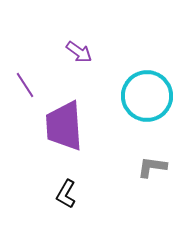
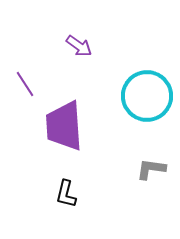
purple arrow: moved 6 px up
purple line: moved 1 px up
gray L-shape: moved 1 px left, 2 px down
black L-shape: rotated 16 degrees counterclockwise
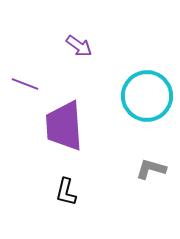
purple line: rotated 36 degrees counterclockwise
gray L-shape: rotated 8 degrees clockwise
black L-shape: moved 2 px up
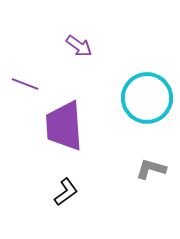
cyan circle: moved 2 px down
black L-shape: rotated 140 degrees counterclockwise
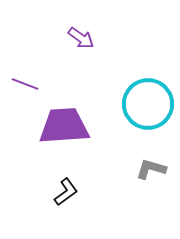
purple arrow: moved 2 px right, 8 px up
cyan circle: moved 1 px right, 6 px down
purple trapezoid: rotated 90 degrees clockwise
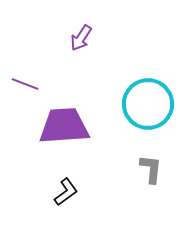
purple arrow: rotated 88 degrees clockwise
gray L-shape: rotated 80 degrees clockwise
